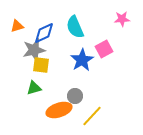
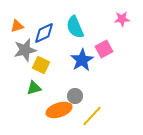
gray star: moved 9 px left
yellow square: rotated 18 degrees clockwise
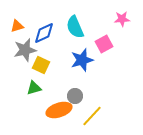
pink square: moved 5 px up
blue star: rotated 15 degrees clockwise
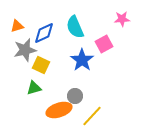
blue star: rotated 20 degrees counterclockwise
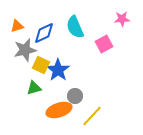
blue star: moved 24 px left, 10 px down
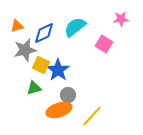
pink star: moved 1 px left
cyan semicircle: rotated 75 degrees clockwise
pink square: rotated 30 degrees counterclockwise
gray circle: moved 7 px left, 1 px up
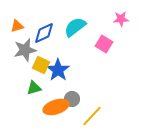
gray circle: moved 4 px right, 4 px down
orange ellipse: moved 3 px left, 3 px up
